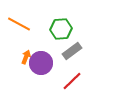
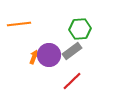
orange line: rotated 35 degrees counterclockwise
green hexagon: moved 19 px right
orange arrow: moved 8 px right
purple circle: moved 8 px right, 8 px up
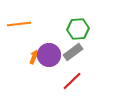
green hexagon: moved 2 px left
gray rectangle: moved 1 px right, 1 px down
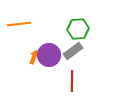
gray rectangle: moved 1 px up
red line: rotated 45 degrees counterclockwise
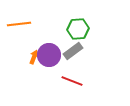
red line: rotated 70 degrees counterclockwise
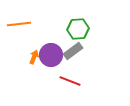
purple circle: moved 2 px right
red line: moved 2 px left
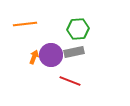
orange line: moved 6 px right
gray rectangle: moved 1 px right, 1 px down; rotated 24 degrees clockwise
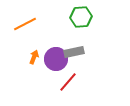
orange line: rotated 20 degrees counterclockwise
green hexagon: moved 3 px right, 12 px up
purple circle: moved 5 px right, 4 px down
red line: moved 2 px left, 1 px down; rotated 70 degrees counterclockwise
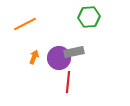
green hexagon: moved 8 px right
purple circle: moved 3 px right, 1 px up
red line: rotated 35 degrees counterclockwise
